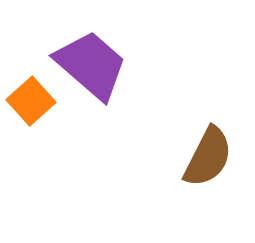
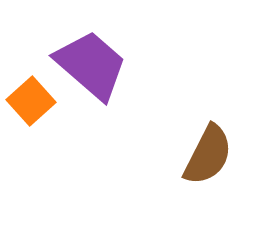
brown semicircle: moved 2 px up
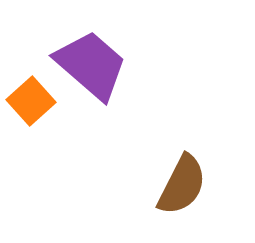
brown semicircle: moved 26 px left, 30 px down
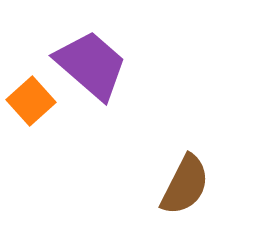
brown semicircle: moved 3 px right
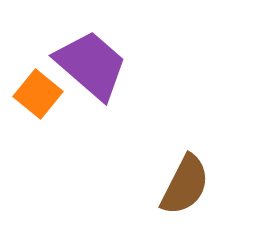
orange square: moved 7 px right, 7 px up; rotated 9 degrees counterclockwise
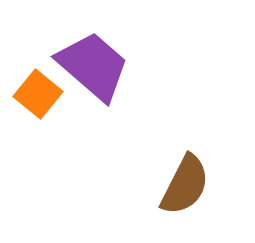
purple trapezoid: moved 2 px right, 1 px down
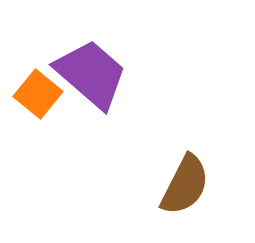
purple trapezoid: moved 2 px left, 8 px down
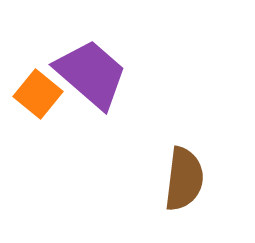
brown semicircle: moved 1 px left, 6 px up; rotated 20 degrees counterclockwise
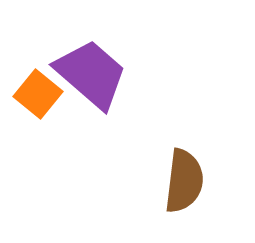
brown semicircle: moved 2 px down
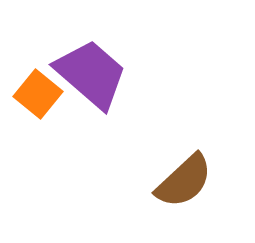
brown semicircle: rotated 40 degrees clockwise
